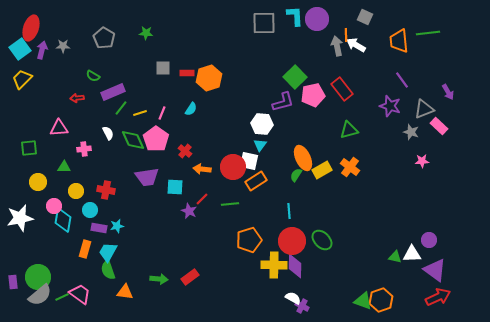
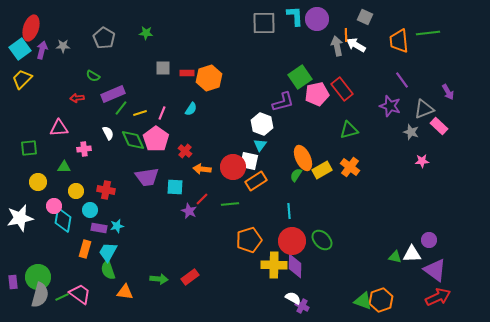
green square at (295, 77): moved 5 px right; rotated 10 degrees clockwise
purple rectangle at (113, 92): moved 2 px down
pink pentagon at (313, 95): moved 4 px right, 1 px up
white hexagon at (262, 124): rotated 15 degrees clockwise
gray semicircle at (40, 295): rotated 35 degrees counterclockwise
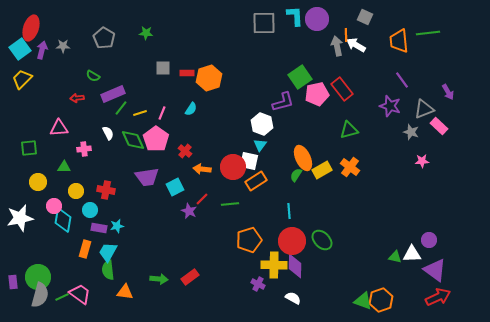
cyan square at (175, 187): rotated 30 degrees counterclockwise
green semicircle at (108, 270): rotated 12 degrees clockwise
purple cross at (302, 306): moved 44 px left, 22 px up
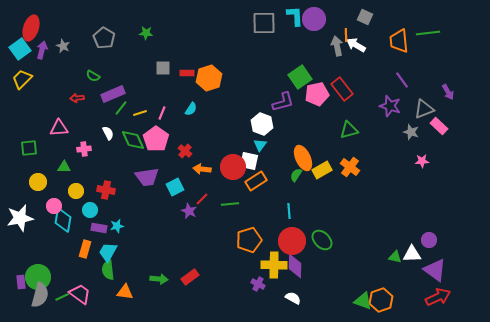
purple circle at (317, 19): moved 3 px left
gray star at (63, 46): rotated 24 degrees clockwise
purple rectangle at (13, 282): moved 8 px right
